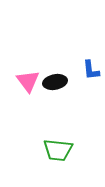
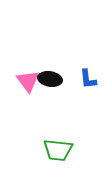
blue L-shape: moved 3 px left, 9 px down
black ellipse: moved 5 px left, 3 px up; rotated 20 degrees clockwise
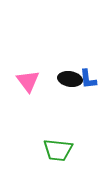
black ellipse: moved 20 px right
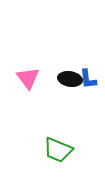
pink triangle: moved 3 px up
green trapezoid: rotated 16 degrees clockwise
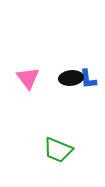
black ellipse: moved 1 px right, 1 px up; rotated 15 degrees counterclockwise
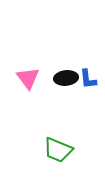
black ellipse: moved 5 px left
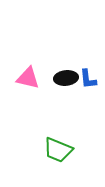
pink triangle: rotated 40 degrees counterclockwise
